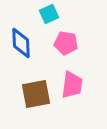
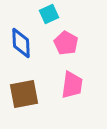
pink pentagon: rotated 20 degrees clockwise
brown square: moved 12 px left
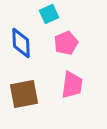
pink pentagon: rotated 20 degrees clockwise
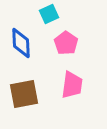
pink pentagon: rotated 15 degrees counterclockwise
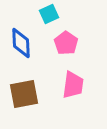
pink trapezoid: moved 1 px right
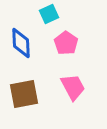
pink trapezoid: moved 2 px down; rotated 36 degrees counterclockwise
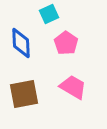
pink trapezoid: rotated 32 degrees counterclockwise
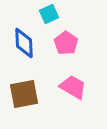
blue diamond: moved 3 px right
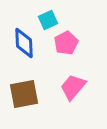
cyan square: moved 1 px left, 6 px down
pink pentagon: rotated 10 degrees clockwise
pink trapezoid: rotated 80 degrees counterclockwise
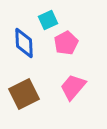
brown square: rotated 16 degrees counterclockwise
